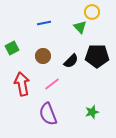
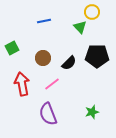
blue line: moved 2 px up
brown circle: moved 2 px down
black semicircle: moved 2 px left, 2 px down
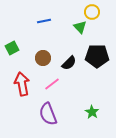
green star: rotated 24 degrees counterclockwise
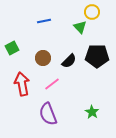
black semicircle: moved 2 px up
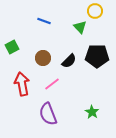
yellow circle: moved 3 px right, 1 px up
blue line: rotated 32 degrees clockwise
green square: moved 1 px up
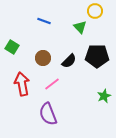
green square: rotated 32 degrees counterclockwise
green star: moved 12 px right, 16 px up; rotated 16 degrees clockwise
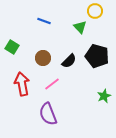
black pentagon: rotated 15 degrees clockwise
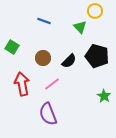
green star: rotated 16 degrees counterclockwise
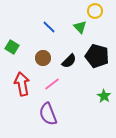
blue line: moved 5 px right, 6 px down; rotated 24 degrees clockwise
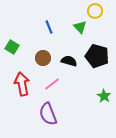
blue line: rotated 24 degrees clockwise
black semicircle: rotated 119 degrees counterclockwise
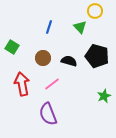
blue line: rotated 40 degrees clockwise
green star: rotated 16 degrees clockwise
